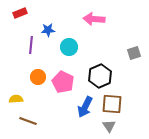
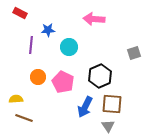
red rectangle: rotated 48 degrees clockwise
brown line: moved 4 px left, 3 px up
gray triangle: moved 1 px left
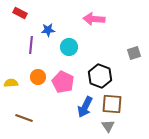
black hexagon: rotated 15 degrees counterclockwise
yellow semicircle: moved 5 px left, 16 px up
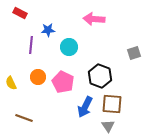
yellow semicircle: rotated 112 degrees counterclockwise
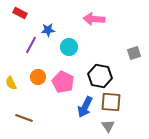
purple line: rotated 24 degrees clockwise
black hexagon: rotated 10 degrees counterclockwise
brown square: moved 1 px left, 2 px up
